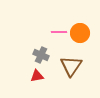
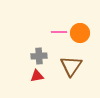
gray cross: moved 2 px left, 1 px down; rotated 28 degrees counterclockwise
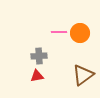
brown triangle: moved 12 px right, 9 px down; rotated 20 degrees clockwise
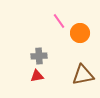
pink line: moved 11 px up; rotated 56 degrees clockwise
brown triangle: rotated 25 degrees clockwise
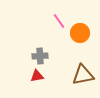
gray cross: moved 1 px right
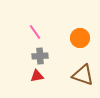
pink line: moved 24 px left, 11 px down
orange circle: moved 5 px down
brown triangle: rotated 30 degrees clockwise
